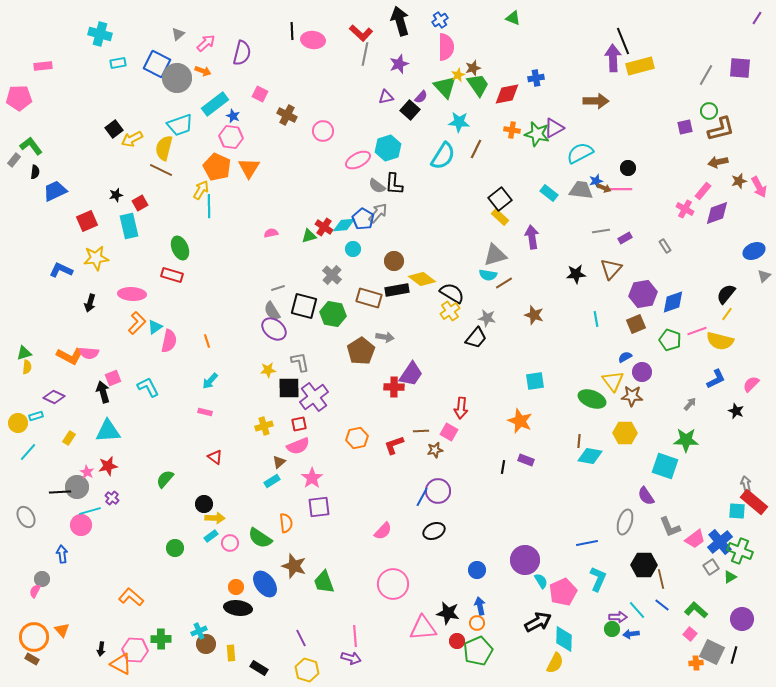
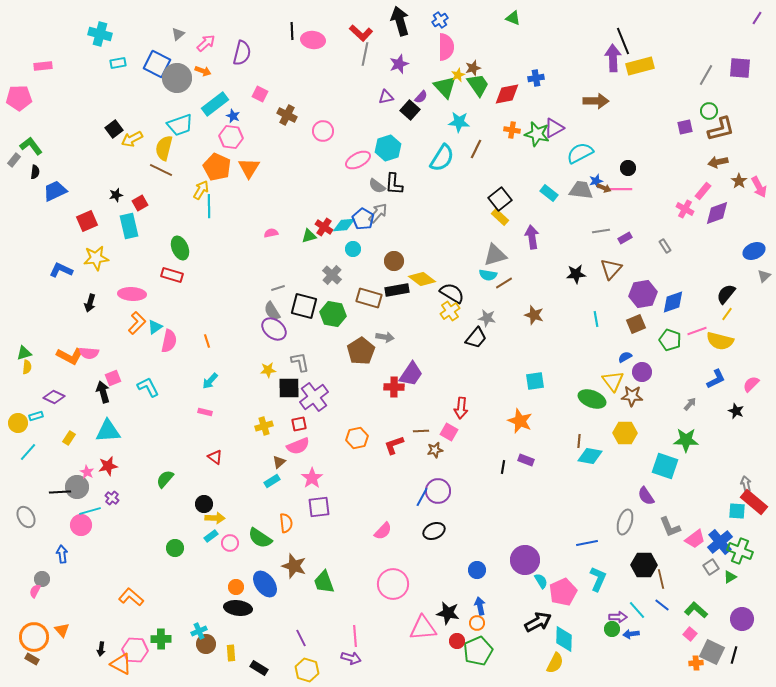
cyan semicircle at (443, 156): moved 1 px left, 2 px down
brown star at (739, 181): rotated 21 degrees counterclockwise
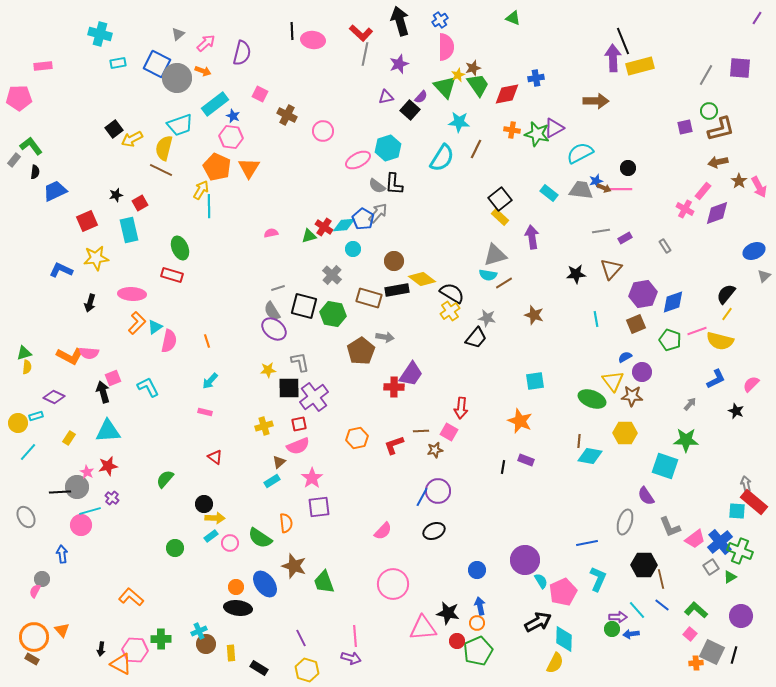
cyan rectangle at (129, 226): moved 4 px down
purple circle at (742, 619): moved 1 px left, 3 px up
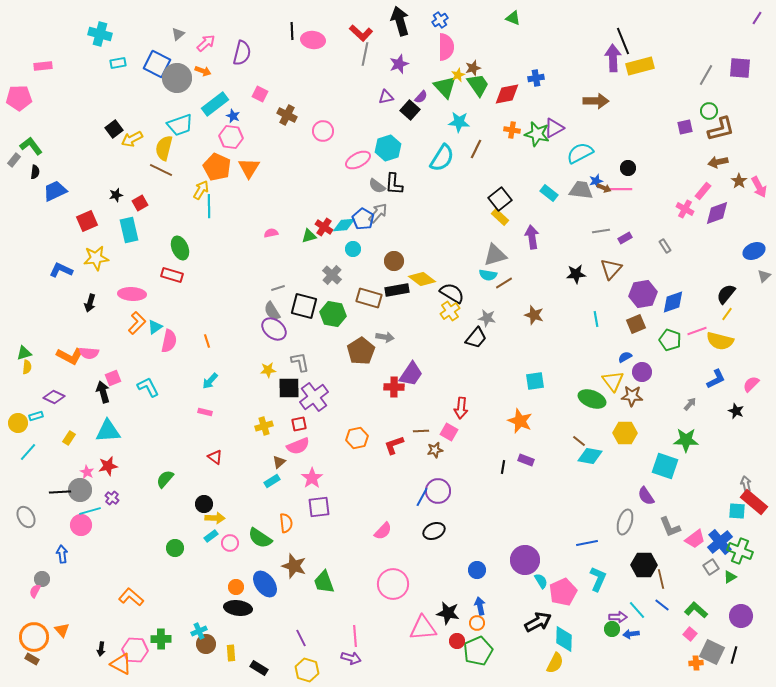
brown line at (579, 441): rotated 56 degrees counterclockwise
gray circle at (77, 487): moved 3 px right, 3 px down
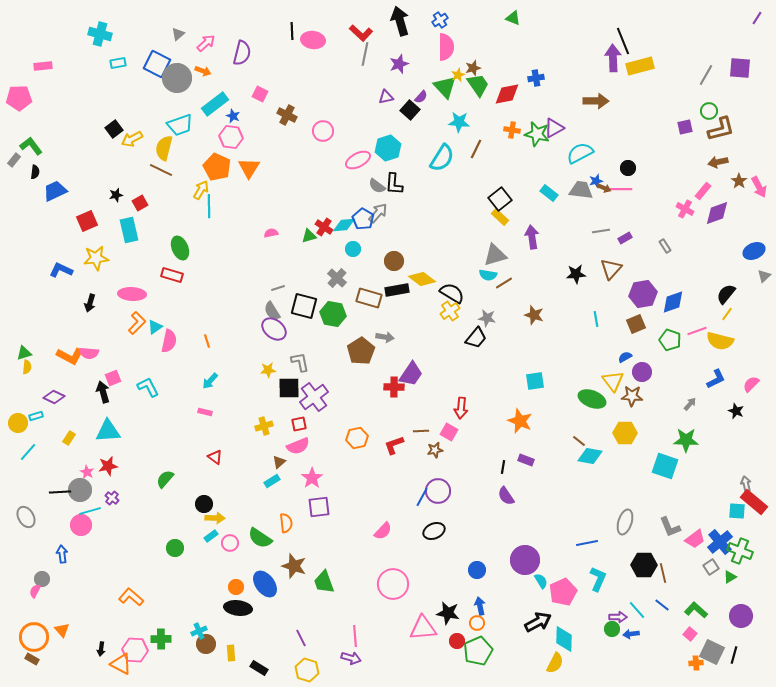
gray cross at (332, 275): moved 5 px right, 3 px down
purple semicircle at (646, 496): moved 140 px left
brown line at (661, 579): moved 2 px right, 6 px up
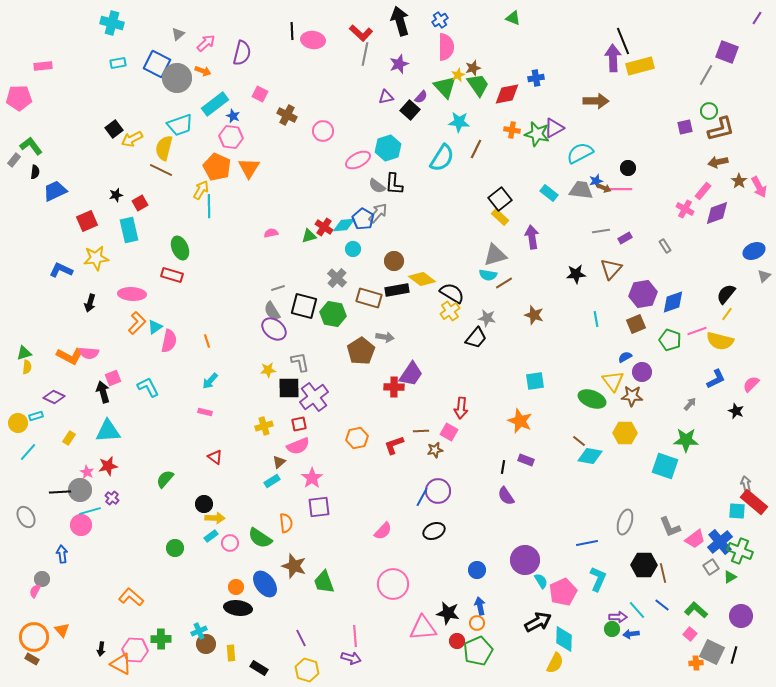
cyan cross at (100, 34): moved 12 px right, 11 px up
purple square at (740, 68): moved 13 px left, 16 px up; rotated 15 degrees clockwise
